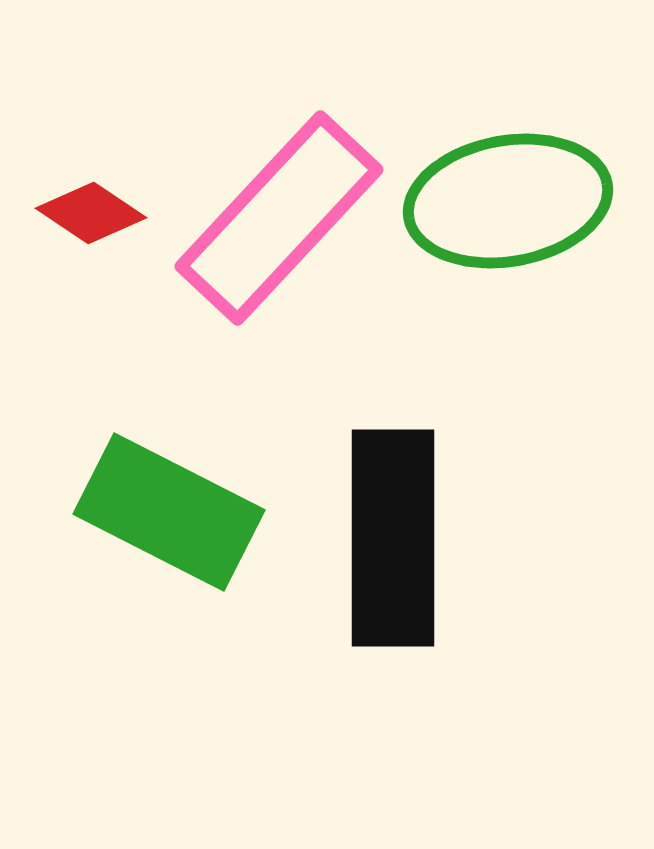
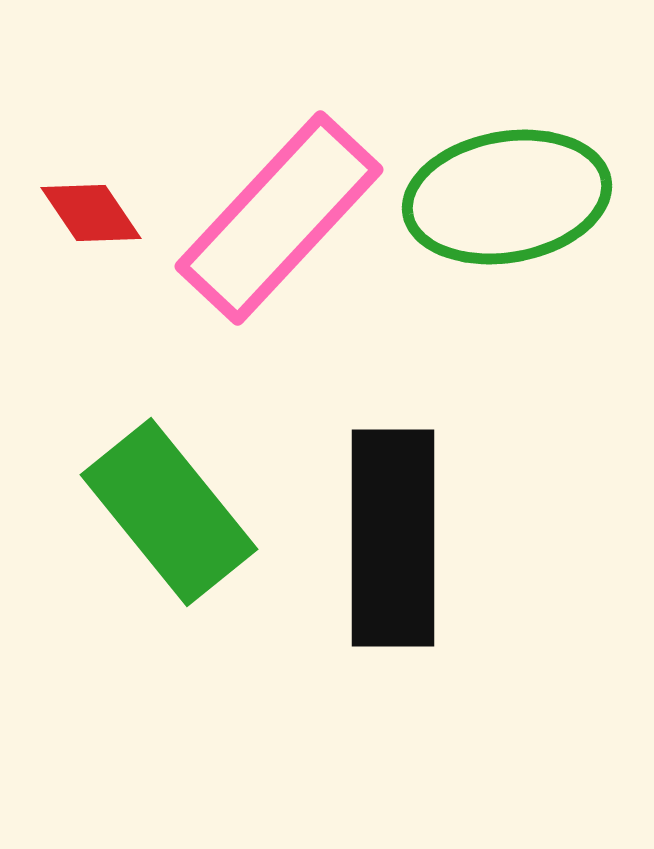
green ellipse: moved 1 px left, 4 px up
red diamond: rotated 22 degrees clockwise
green rectangle: rotated 24 degrees clockwise
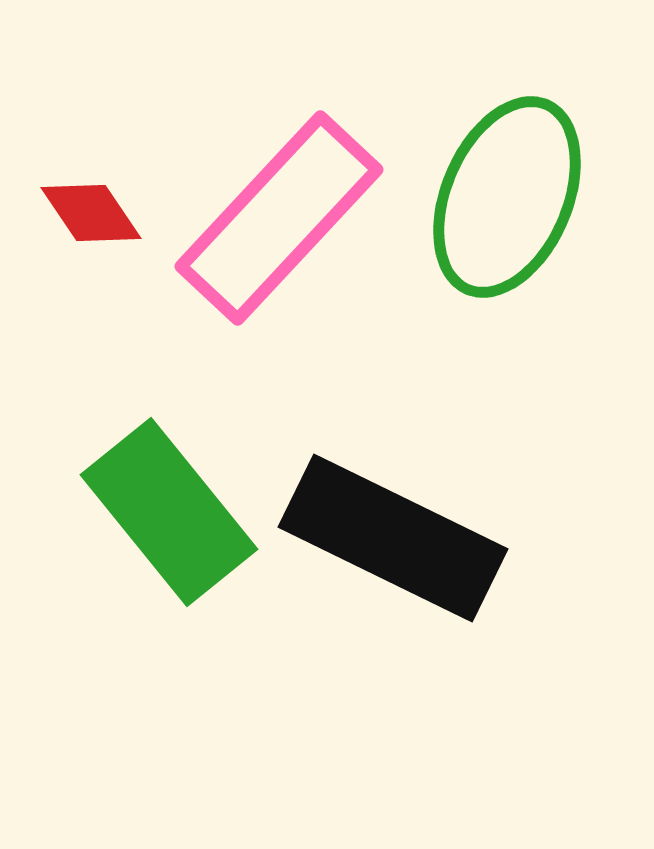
green ellipse: rotated 57 degrees counterclockwise
black rectangle: rotated 64 degrees counterclockwise
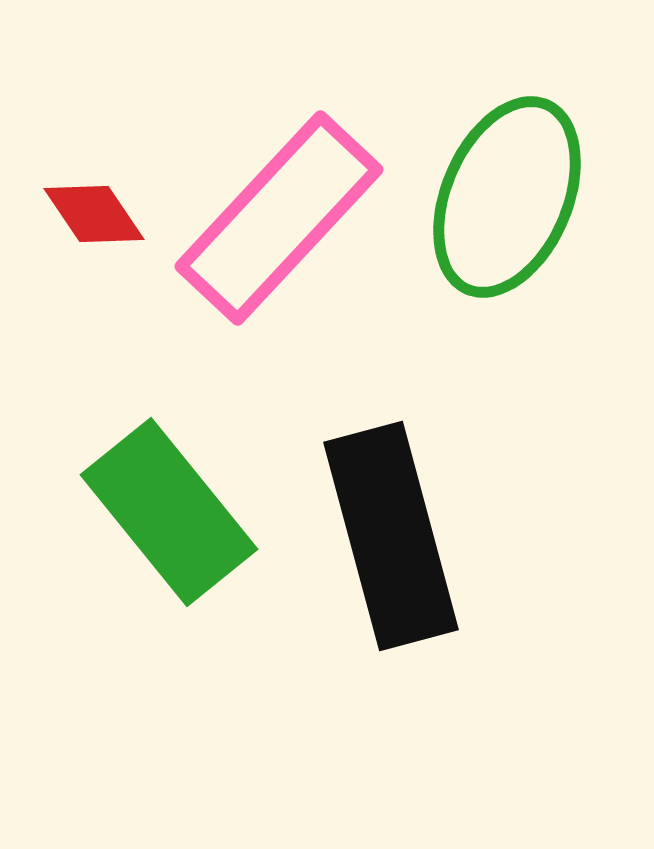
red diamond: moved 3 px right, 1 px down
black rectangle: moved 2 px left, 2 px up; rotated 49 degrees clockwise
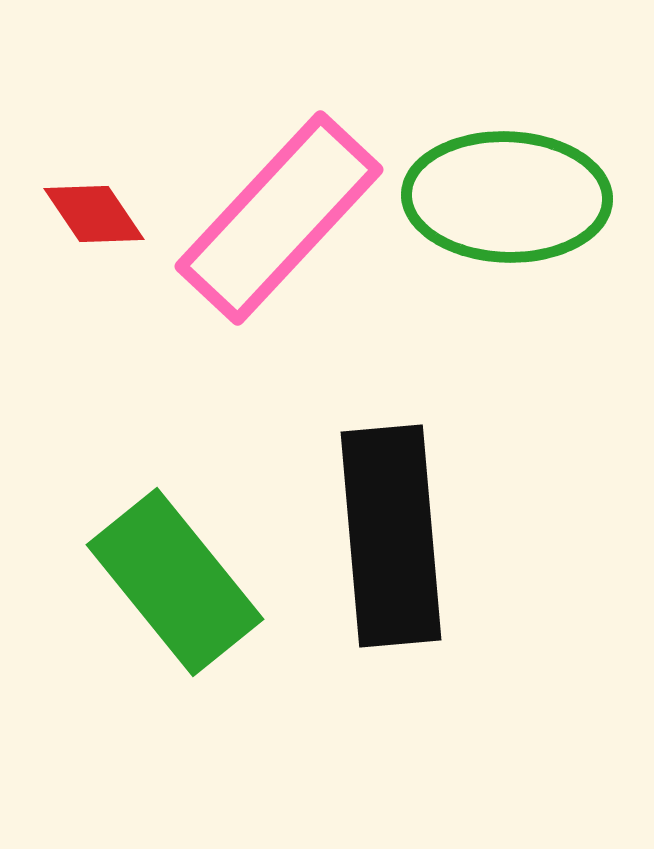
green ellipse: rotated 69 degrees clockwise
green rectangle: moved 6 px right, 70 px down
black rectangle: rotated 10 degrees clockwise
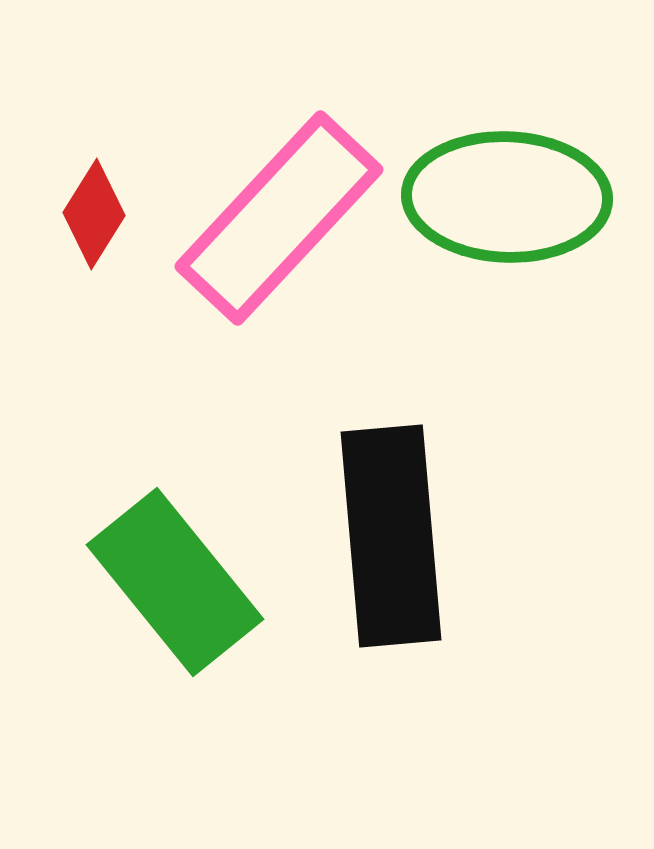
red diamond: rotated 66 degrees clockwise
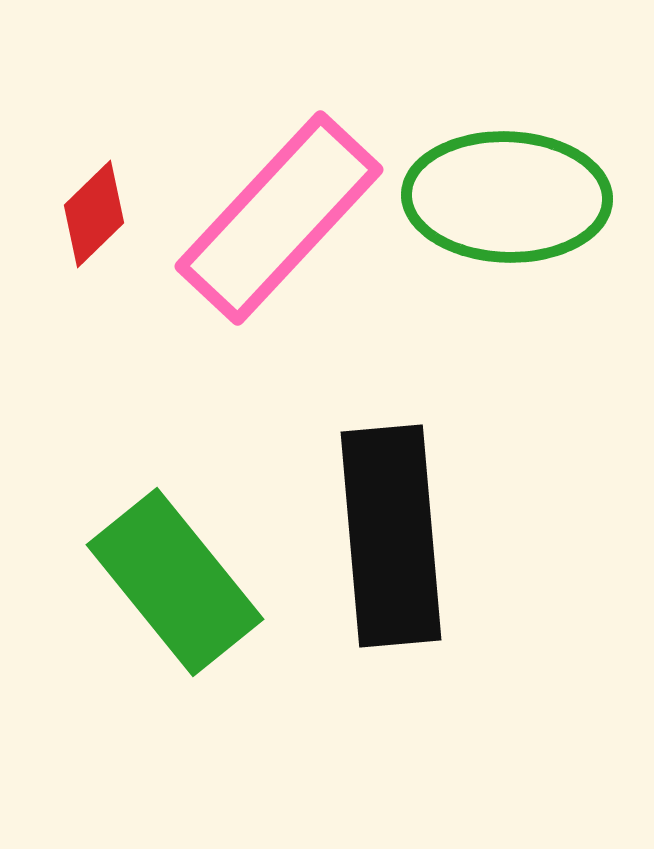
red diamond: rotated 14 degrees clockwise
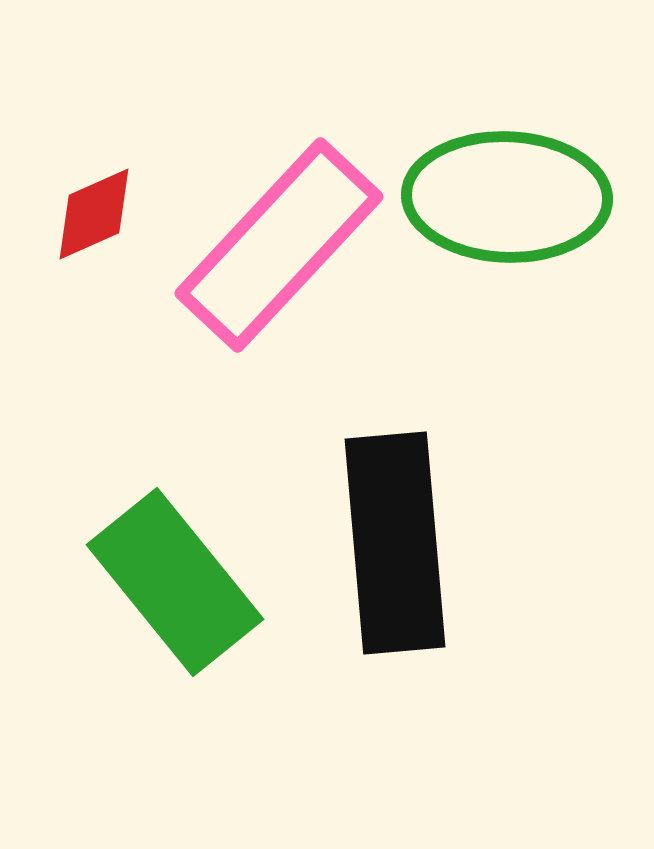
red diamond: rotated 20 degrees clockwise
pink rectangle: moved 27 px down
black rectangle: moved 4 px right, 7 px down
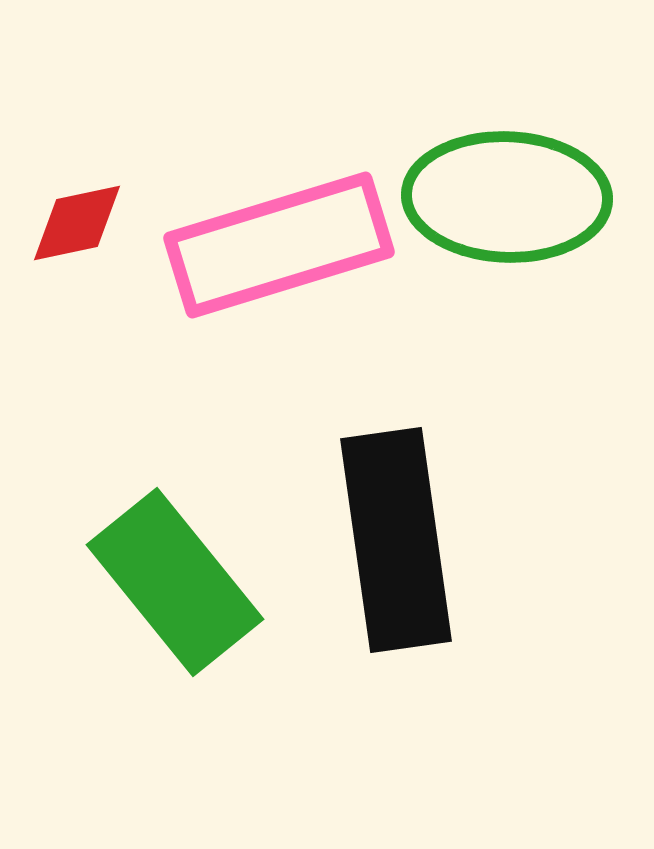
red diamond: moved 17 px left, 9 px down; rotated 12 degrees clockwise
pink rectangle: rotated 30 degrees clockwise
black rectangle: moved 1 px right, 3 px up; rotated 3 degrees counterclockwise
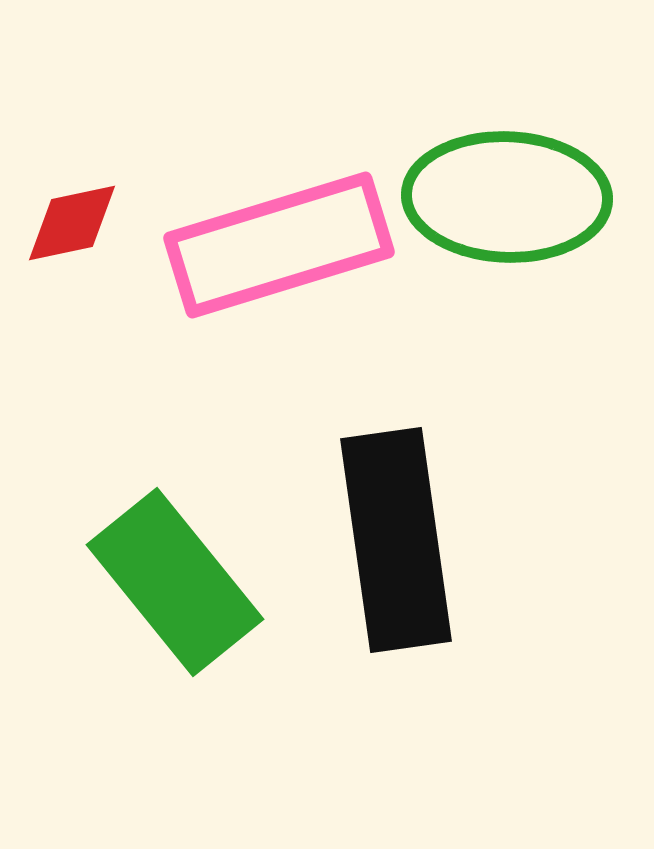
red diamond: moved 5 px left
